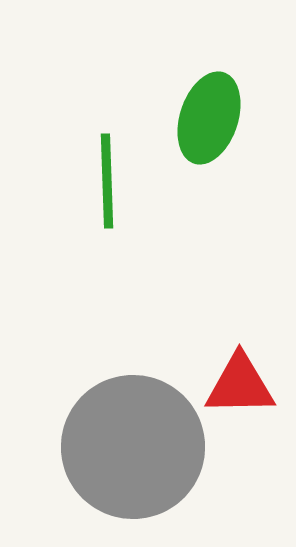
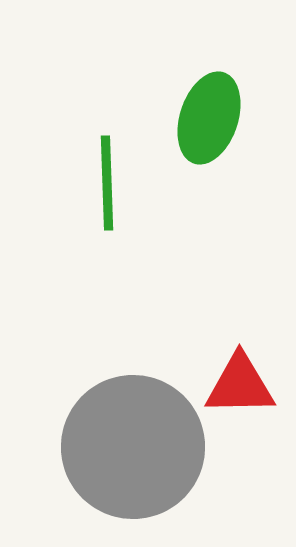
green line: moved 2 px down
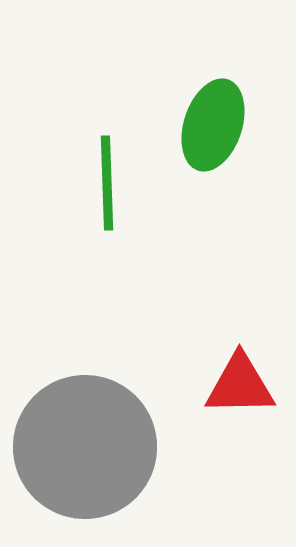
green ellipse: moved 4 px right, 7 px down
gray circle: moved 48 px left
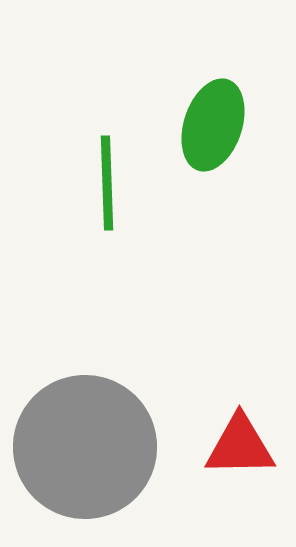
red triangle: moved 61 px down
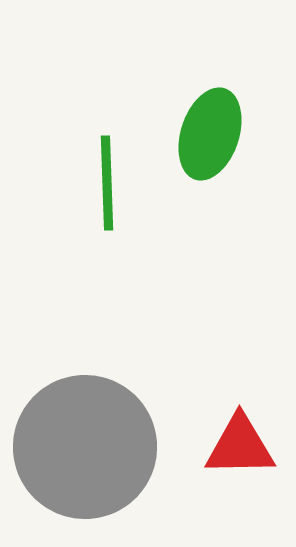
green ellipse: moved 3 px left, 9 px down
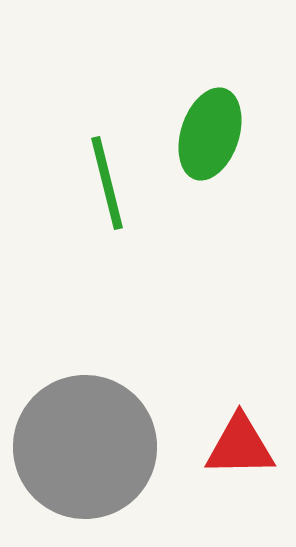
green line: rotated 12 degrees counterclockwise
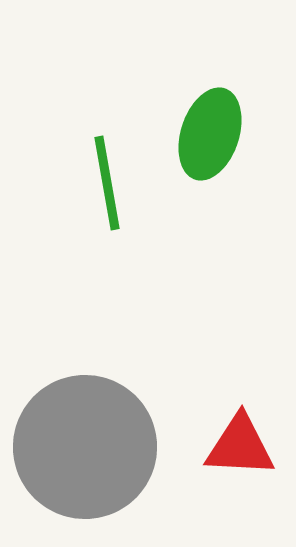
green line: rotated 4 degrees clockwise
red triangle: rotated 4 degrees clockwise
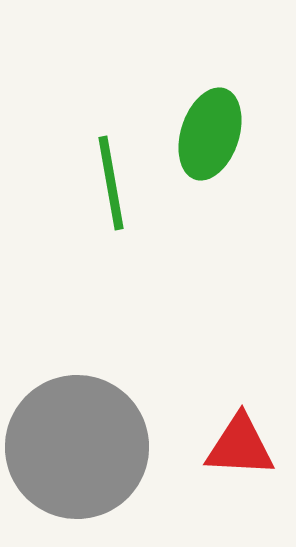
green line: moved 4 px right
gray circle: moved 8 px left
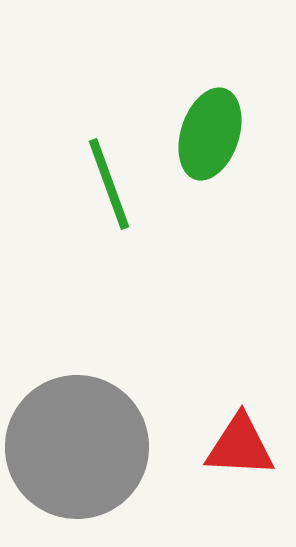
green line: moved 2 px left, 1 px down; rotated 10 degrees counterclockwise
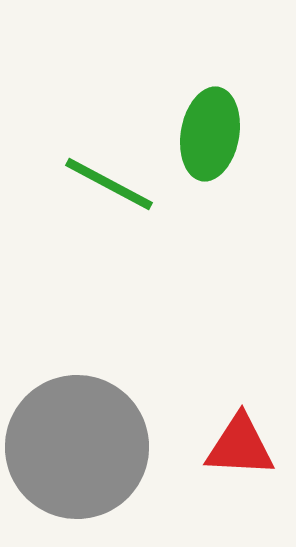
green ellipse: rotated 8 degrees counterclockwise
green line: rotated 42 degrees counterclockwise
